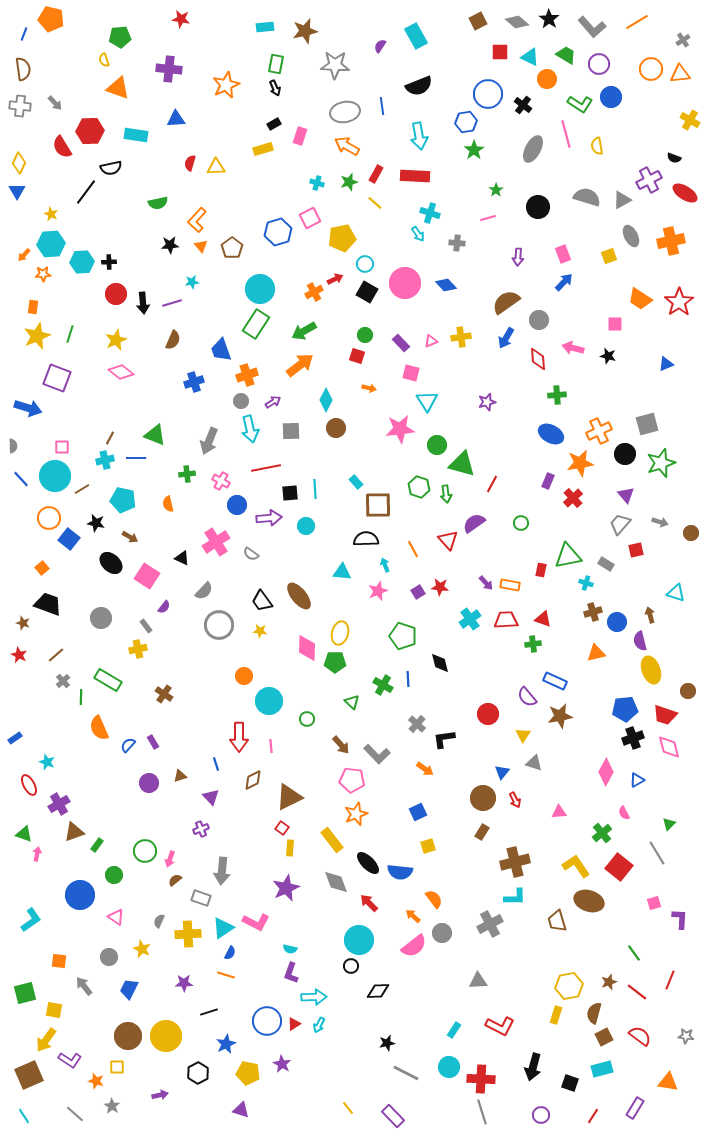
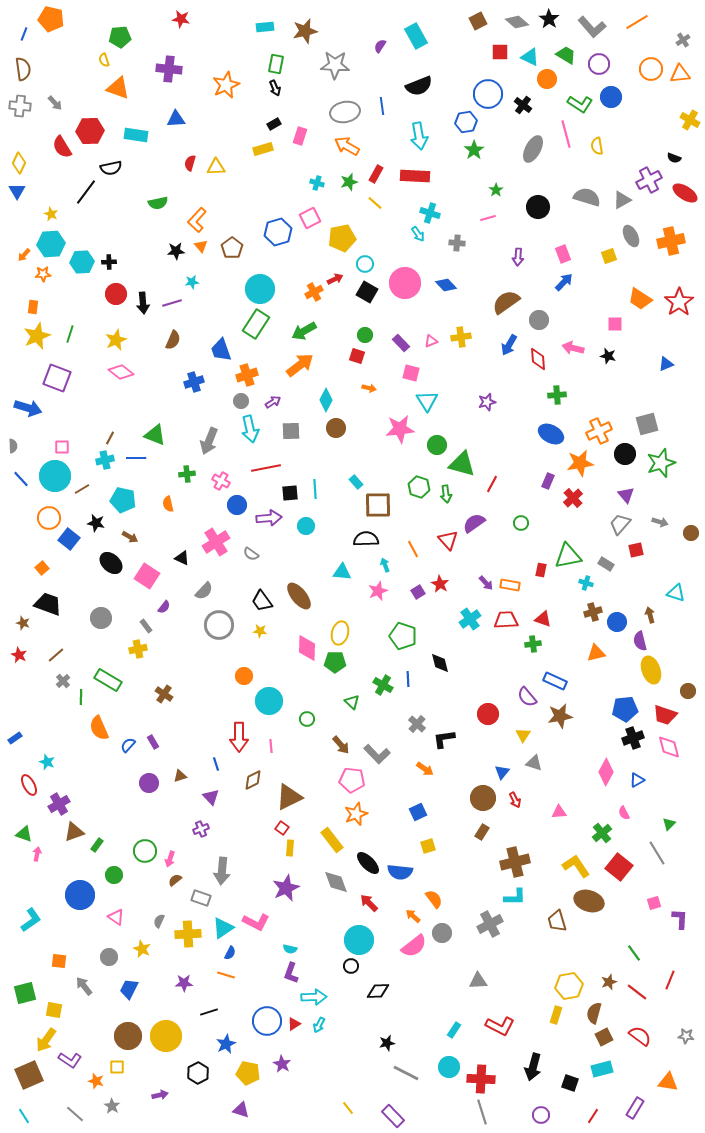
black star at (170, 245): moved 6 px right, 6 px down
blue arrow at (506, 338): moved 3 px right, 7 px down
red star at (440, 587): moved 3 px up; rotated 24 degrees clockwise
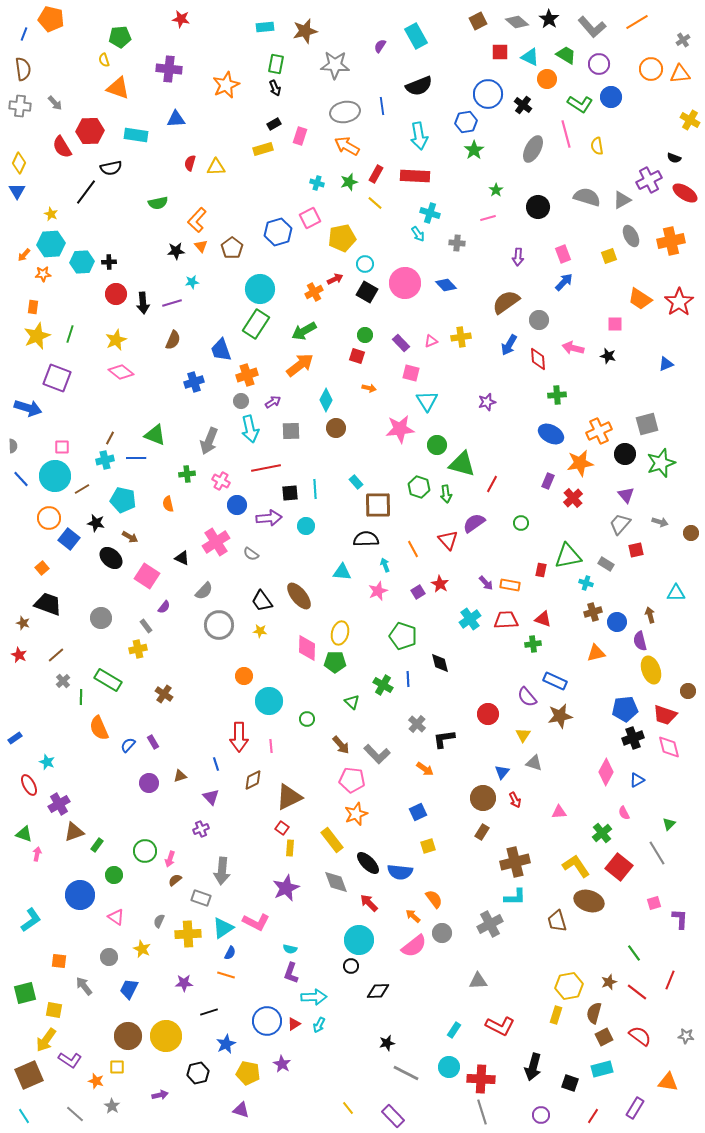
black ellipse at (111, 563): moved 5 px up
cyan triangle at (676, 593): rotated 18 degrees counterclockwise
black hexagon at (198, 1073): rotated 15 degrees clockwise
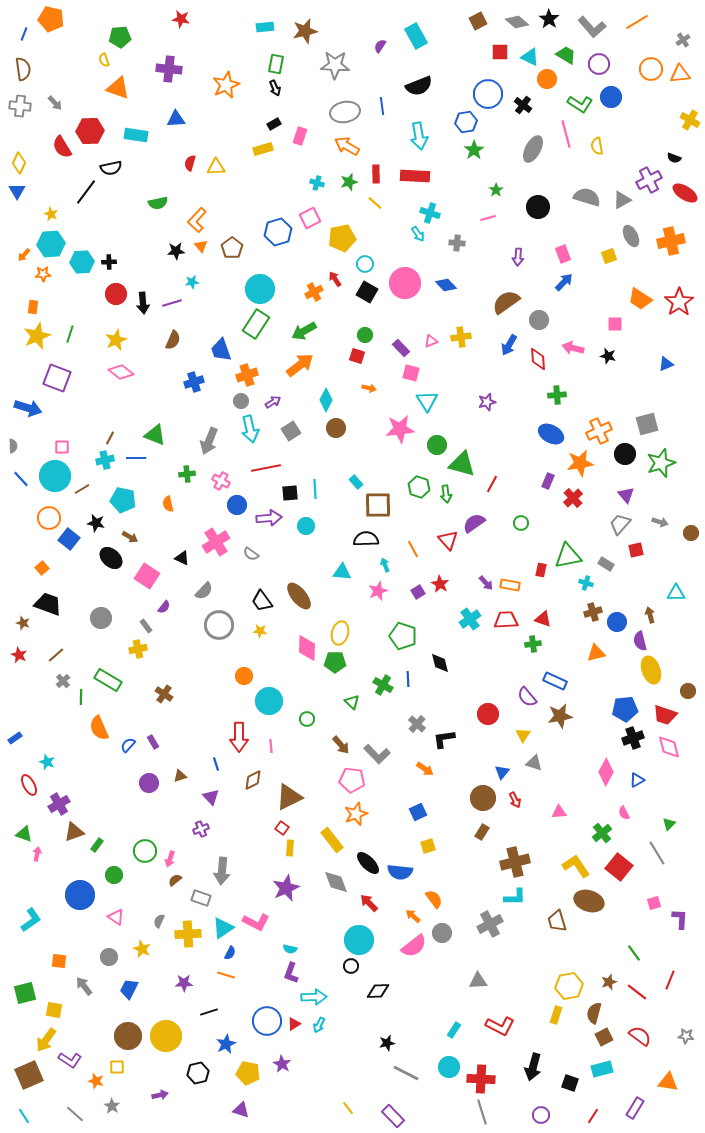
red rectangle at (376, 174): rotated 30 degrees counterclockwise
red arrow at (335, 279): rotated 98 degrees counterclockwise
purple rectangle at (401, 343): moved 5 px down
gray square at (291, 431): rotated 30 degrees counterclockwise
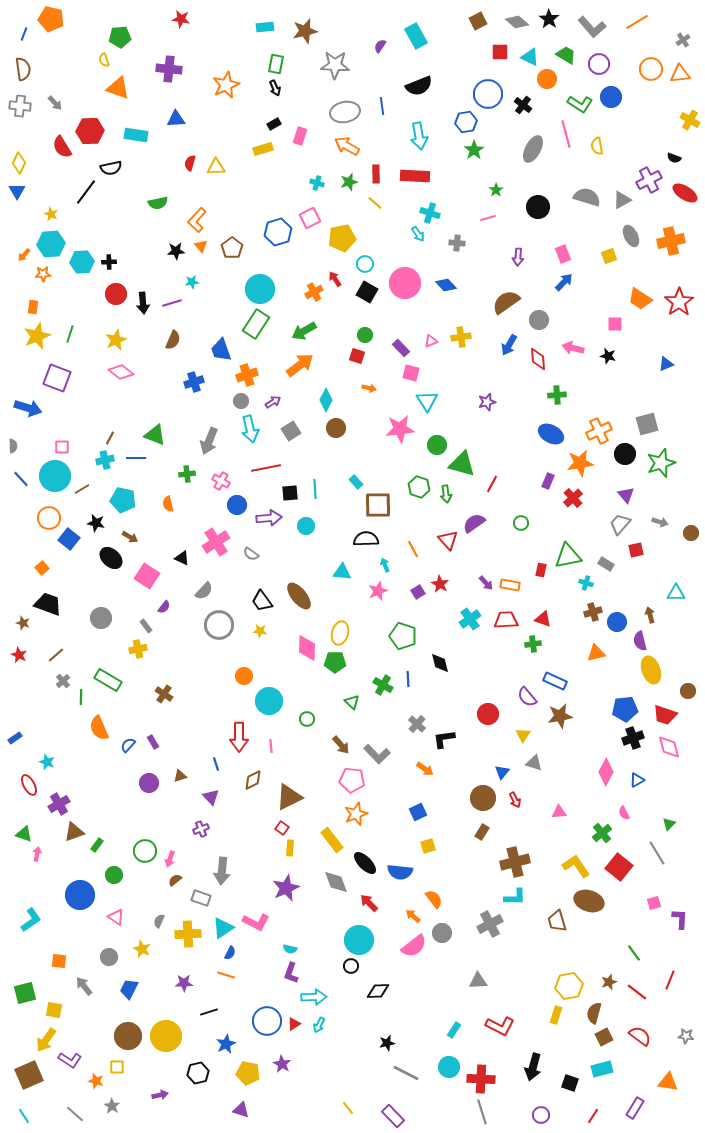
black ellipse at (368, 863): moved 3 px left
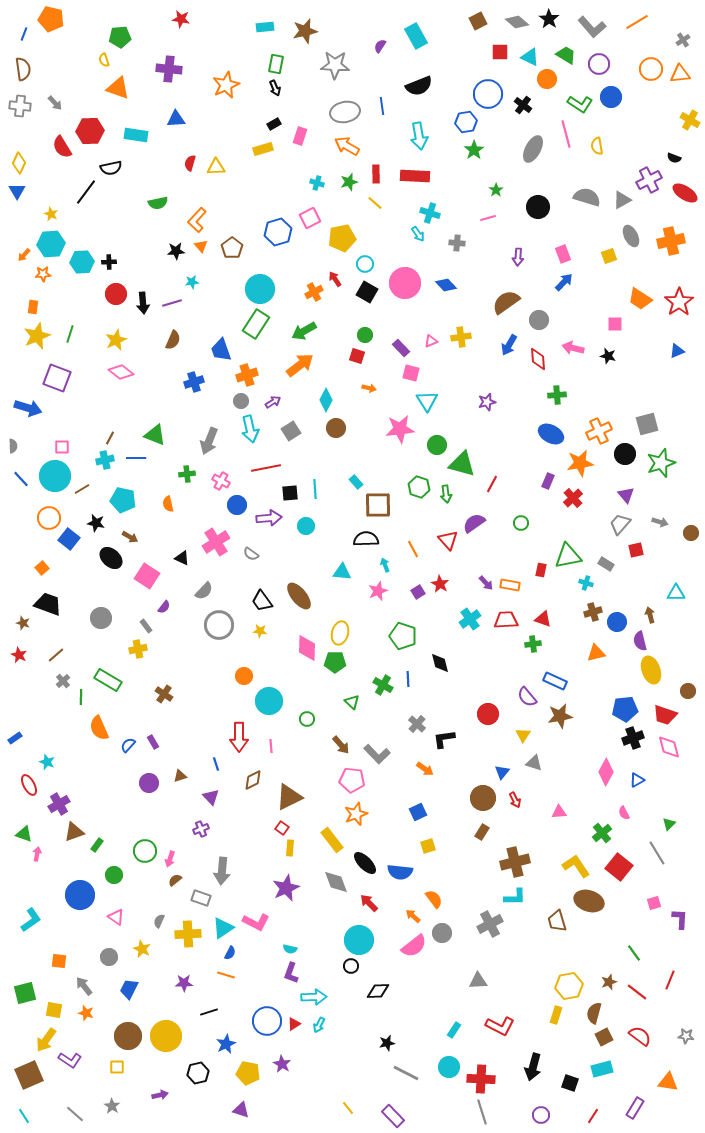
blue triangle at (666, 364): moved 11 px right, 13 px up
orange star at (96, 1081): moved 10 px left, 68 px up
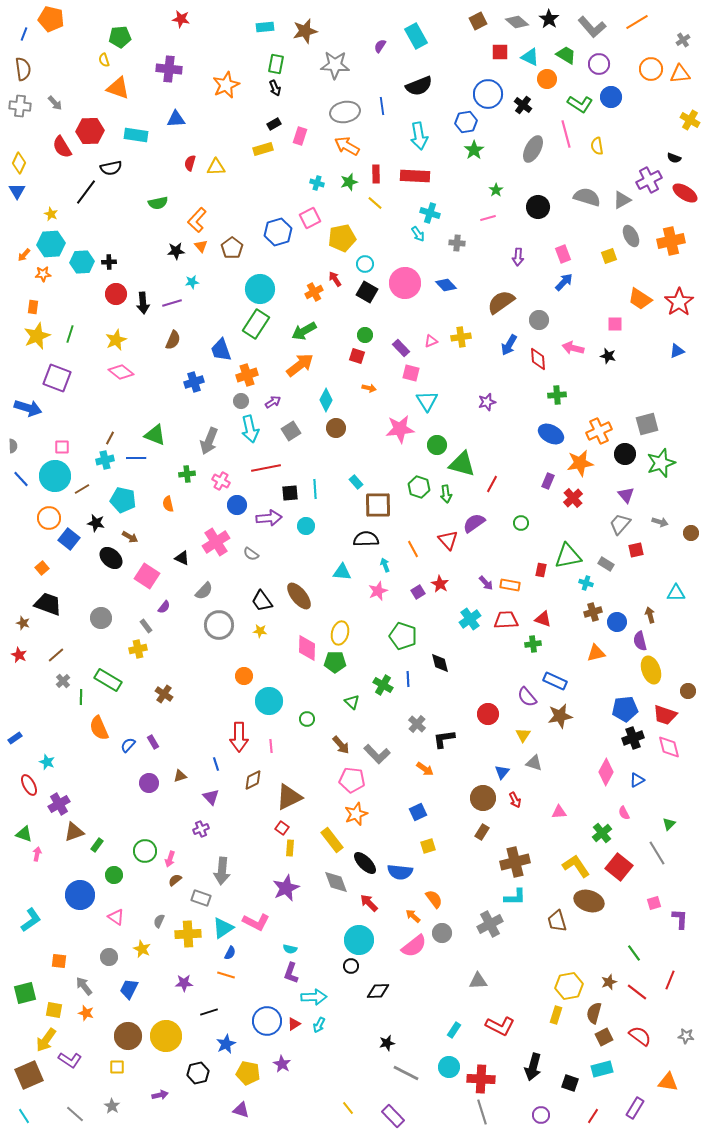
brown semicircle at (506, 302): moved 5 px left
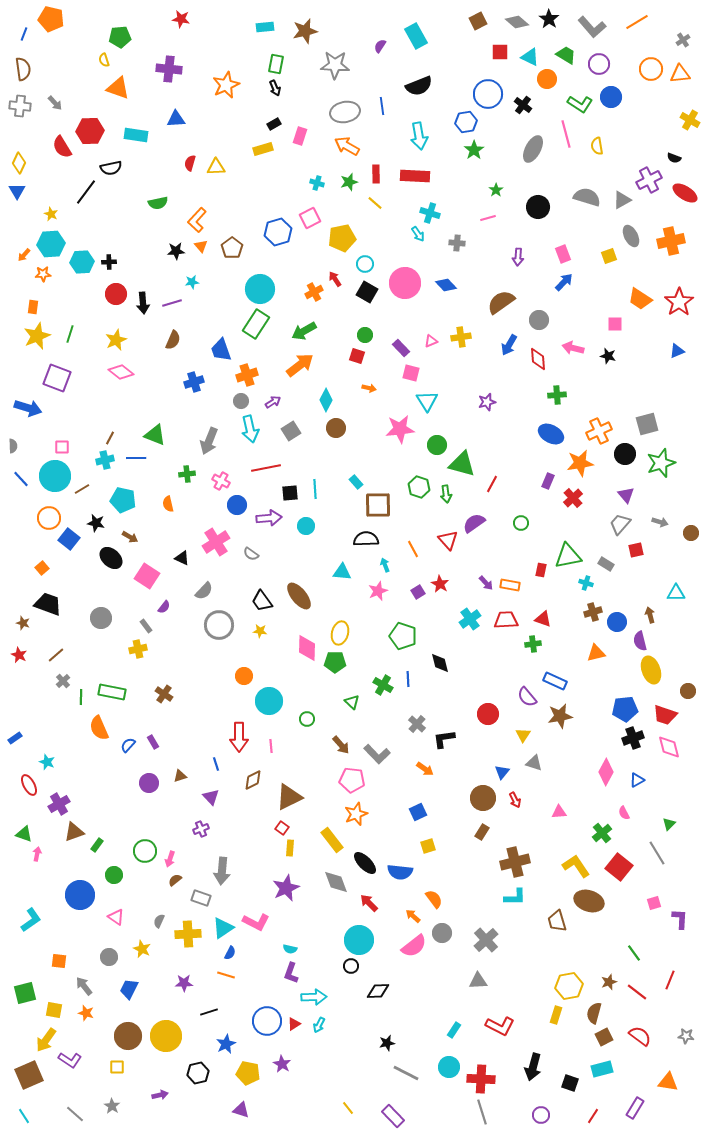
green rectangle at (108, 680): moved 4 px right, 12 px down; rotated 20 degrees counterclockwise
gray cross at (490, 924): moved 4 px left, 16 px down; rotated 15 degrees counterclockwise
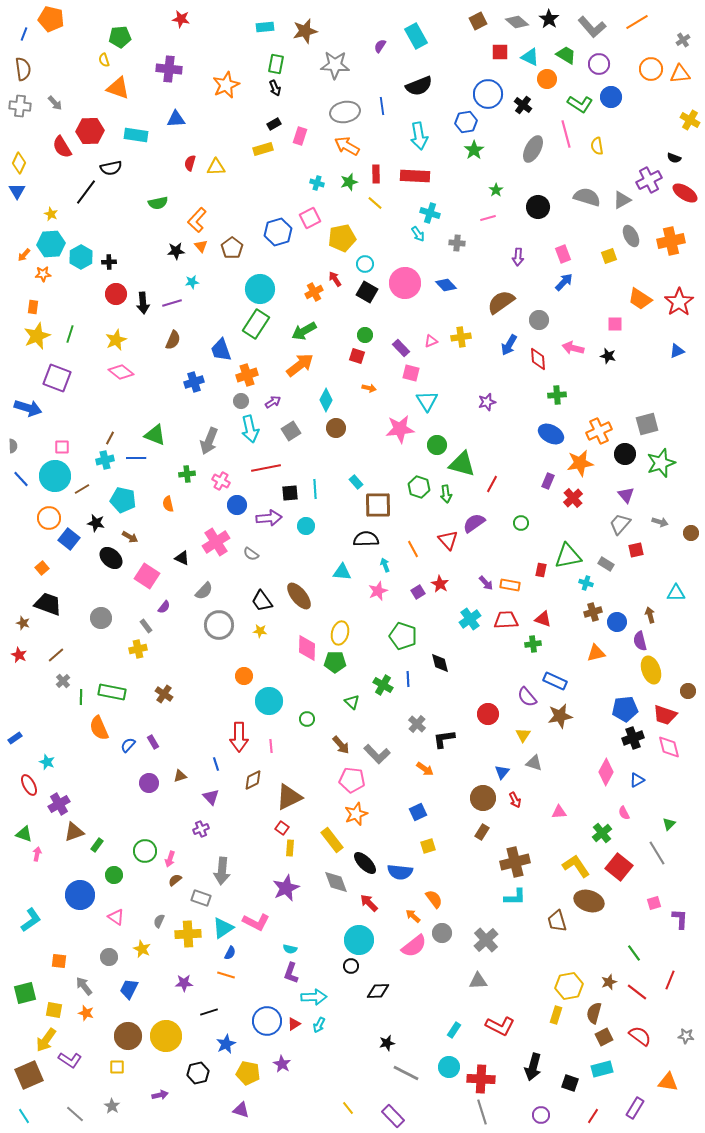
cyan hexagon at (82, 262): moved 1 px left, 5 px up; rotated 25 degrees counterclockwise
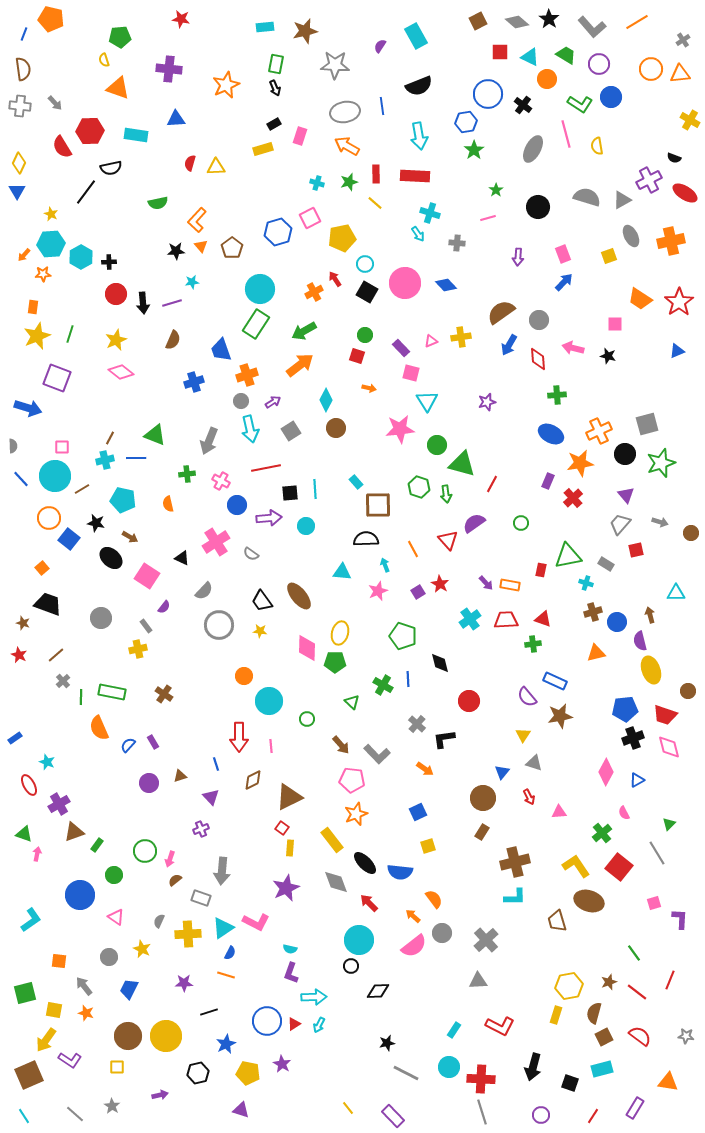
brown semicircle at (501, 302): moved 10 px down
red circle at (488, 714): moved 19 px left, 13 px up
red arrow at (515, 800): moved 14 px right, 3 px up
